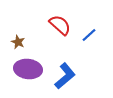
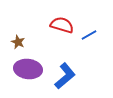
red semicircle: moved 2 px right; rotated 25 degrees counterclockwise
blue line: rotated 14 degrees clockwise
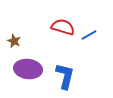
red semicircle: moved 1 px right, 2 px down
brown star: moved 4 px left, 1 px up
blue L-shape: rotated 36 degrees counterclockwise
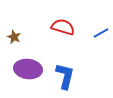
blue line: moved 12 px right, 2 px up
brown star: moved 4 px up
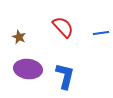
red semicircle: rotated 30 degrees clockwise
blue line: rotated 21 degrees clockwise
brown star: moved 5 px right
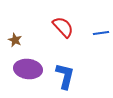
brown star: moved 4 px left, 3 px down
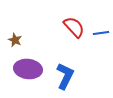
red semicircle: moved 11 px right
blue L-shape: rotated 12 degrees clockwise
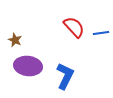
purple ellipse: moved 3 px up
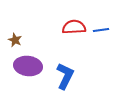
red semicircle: rotated 50 degrees counterclockwise
blue line: moved 3 px up
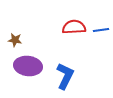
brown star: rotated 16 degrees counterclockwise
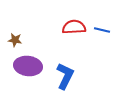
blue line: moved 1 px right; rotated 21 degrees clockwise
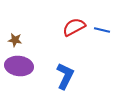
red semicircle: rotated 25 degrees counterclockwise
purple ellipse: moved 9 px left
